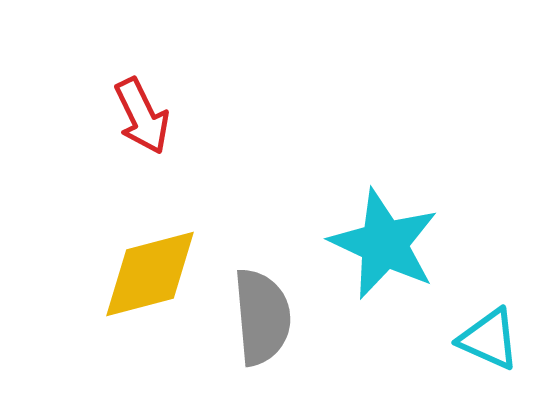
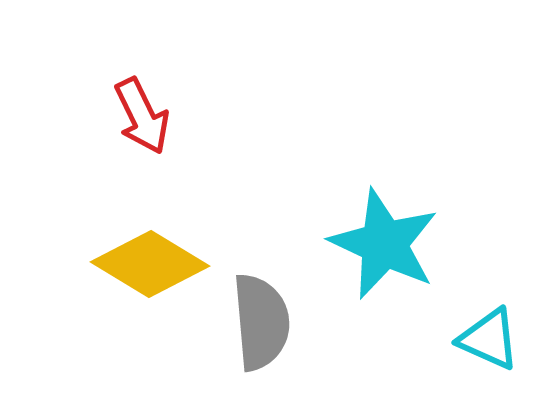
yellow diamond: moved 10 px up; rotated 46 degrees clockwise
gray semicircle: moved 1 px left, 5 px down
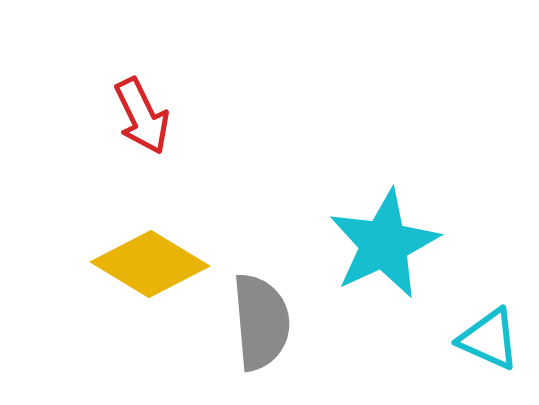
cyan star: rotated 22 degrees clockwise
